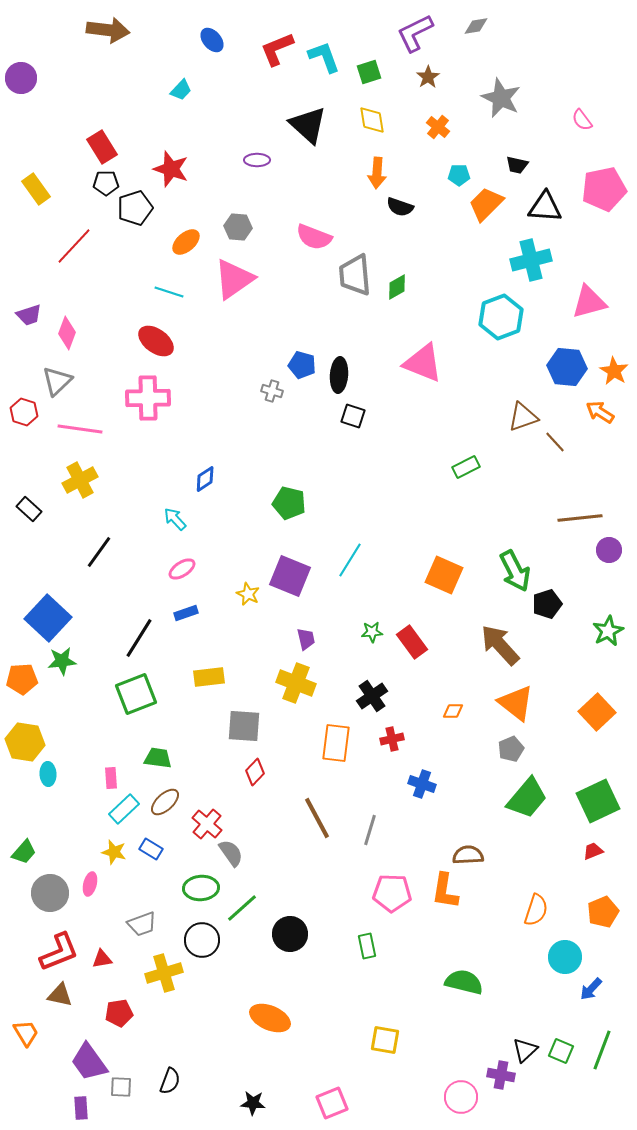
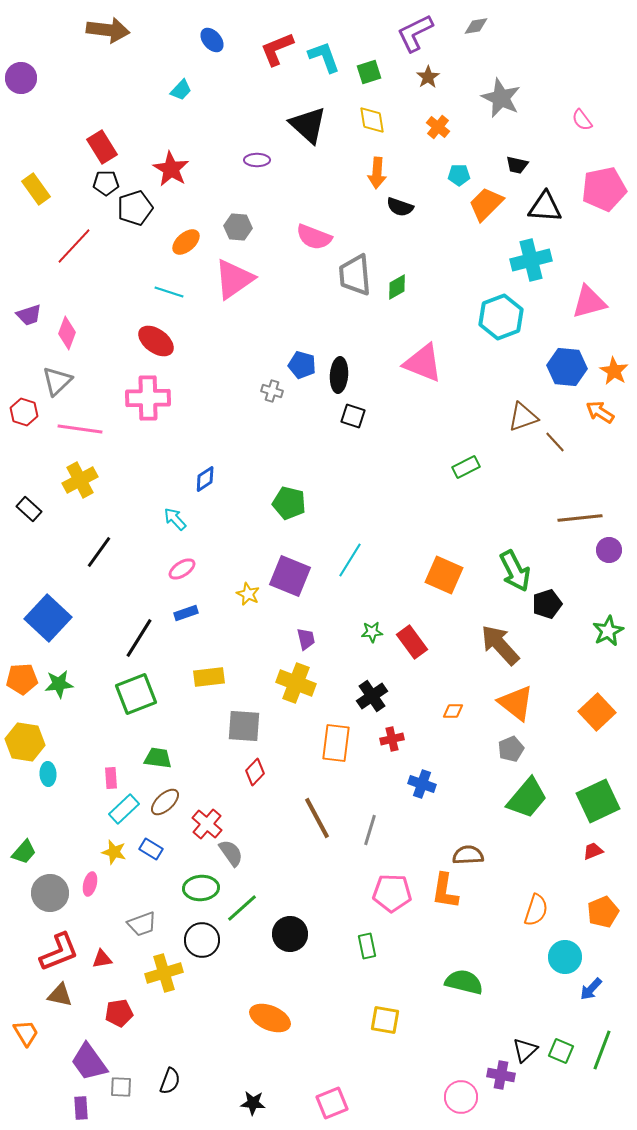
red star at (171, 169): rotated 12 degrees clockwise
green star at (62, 661): moved 3 px left, 23 px down
yellow square at (385, 1040): moved 20 px up
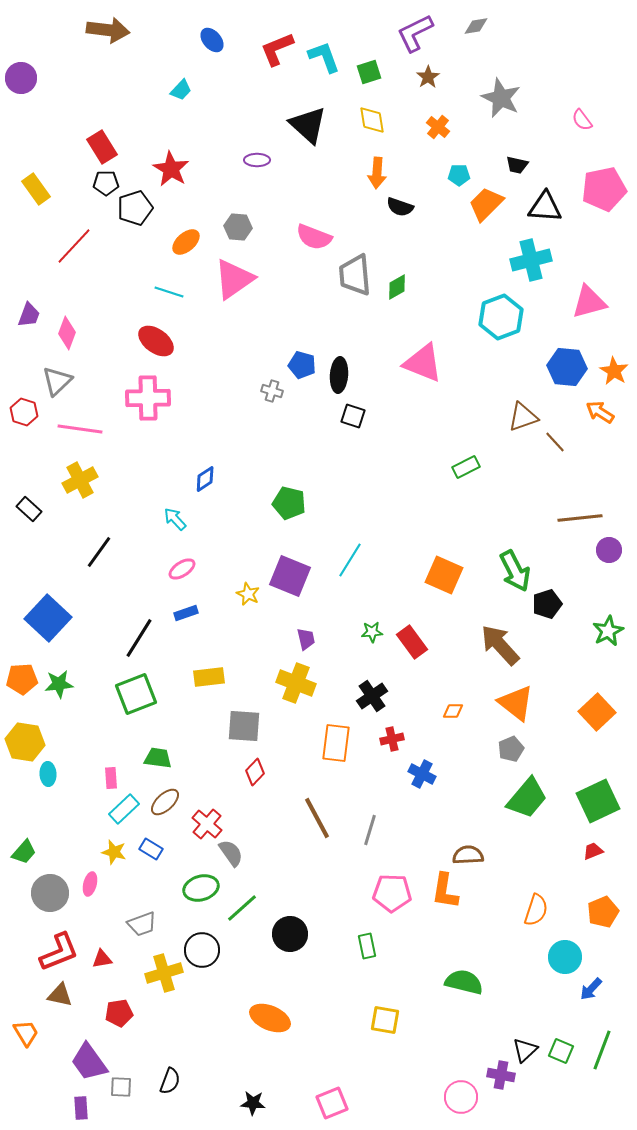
purple trapezoid at (29, 315): rotated 52 degrees counterclockwise
blue cross at (422, 784): moved 10 px up; rotated 8 degrees clockwise
green ellipse at (201, 888): rotated 12 degrees counterclockwise
black circle at (202, 940): moved 10 px down
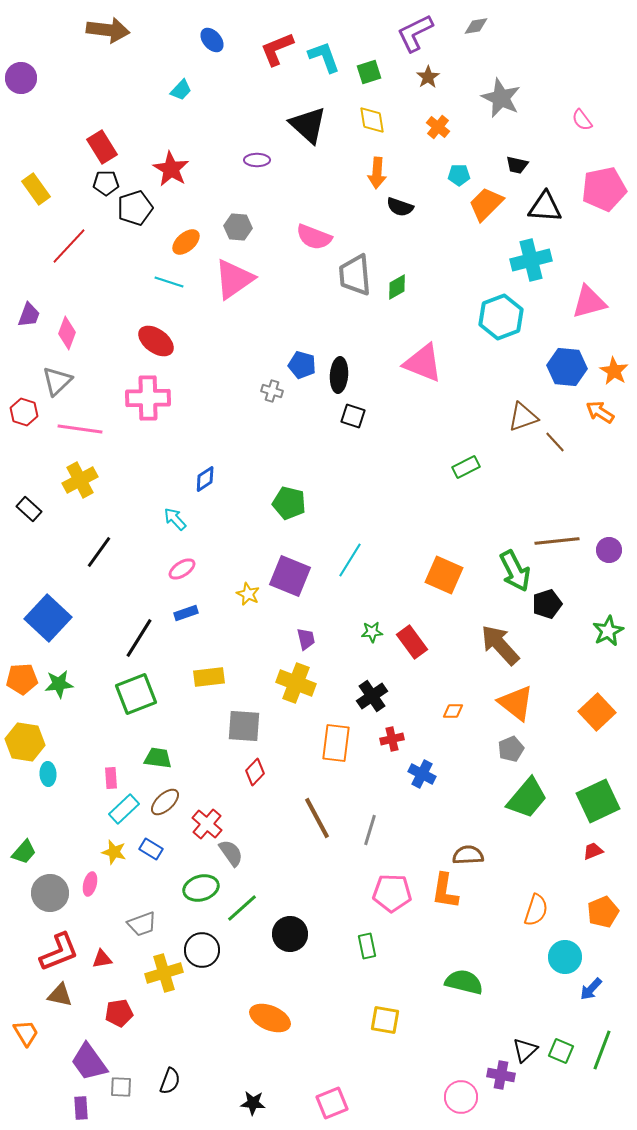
red line at (74, 246): moved 5 px left
cyan line at (169, 292): moved 10 px up
brown line at (580, 518): moved 23 px left, 23 px down
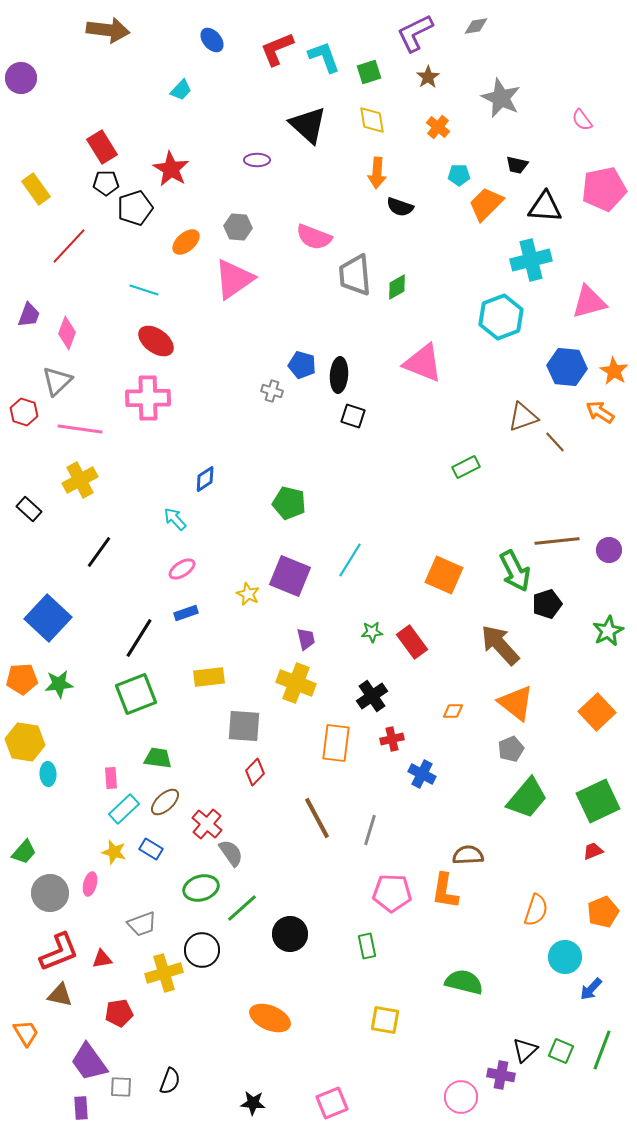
cyan line at (169, 282): moved 25 px left, 8 px down
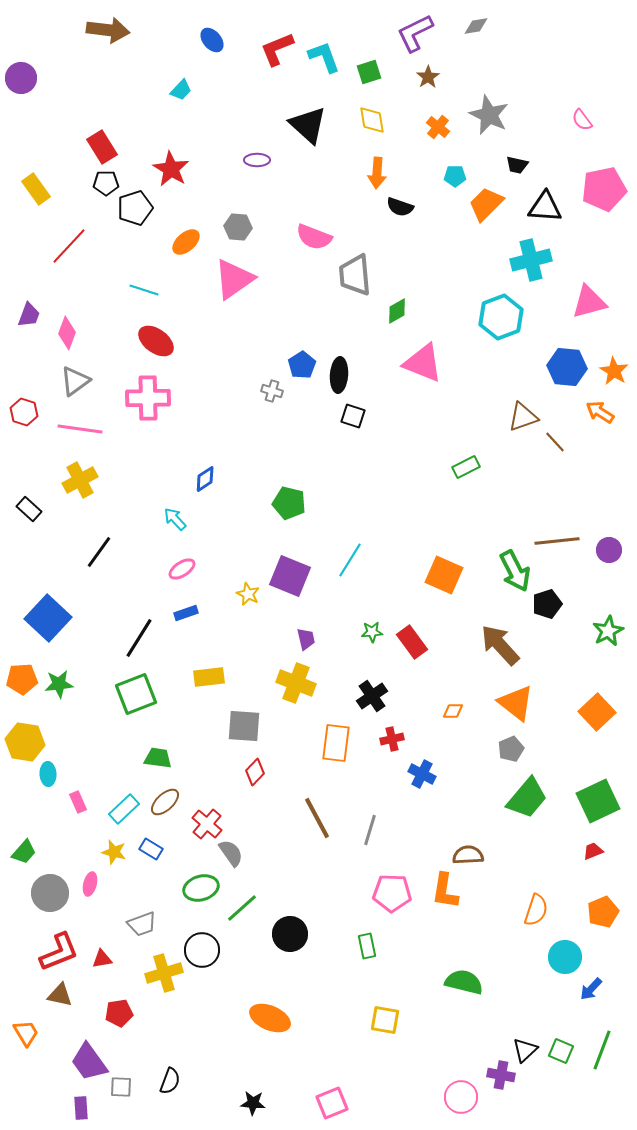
gray star at (501, 98): moved 12 px left, 17 px down
cyan pentagon at (459, 175): moved 4 px left, 1 px down
green diamond at (397, 287): moved 24 px down
blue pentagon at (302, 365): rotated 24 degrees clockwise
gray triangle at (57, 381): moved 18 px right; rotated 8 degrees clockwise
pink rectangle at (111, 778): moved 33 px left, 24 px down; rotated 20 degrees counterclockwise
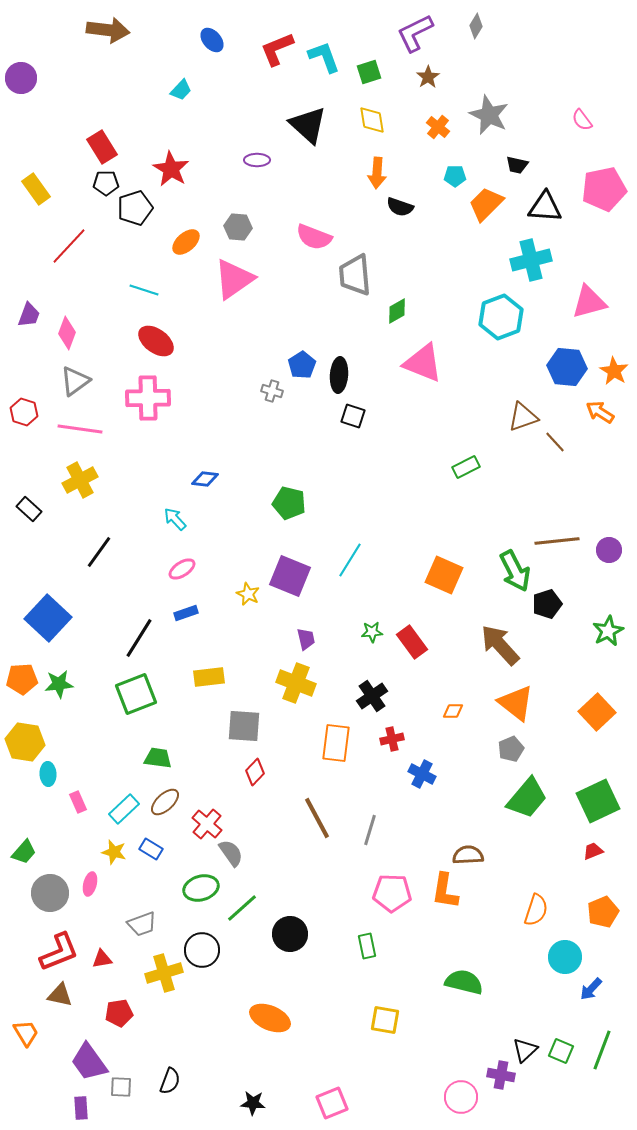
gray diamond at (476, 26): rotated 50 degrees counterclockwise
blue diamond at (205, 479): rotated 40 degrees clockwise
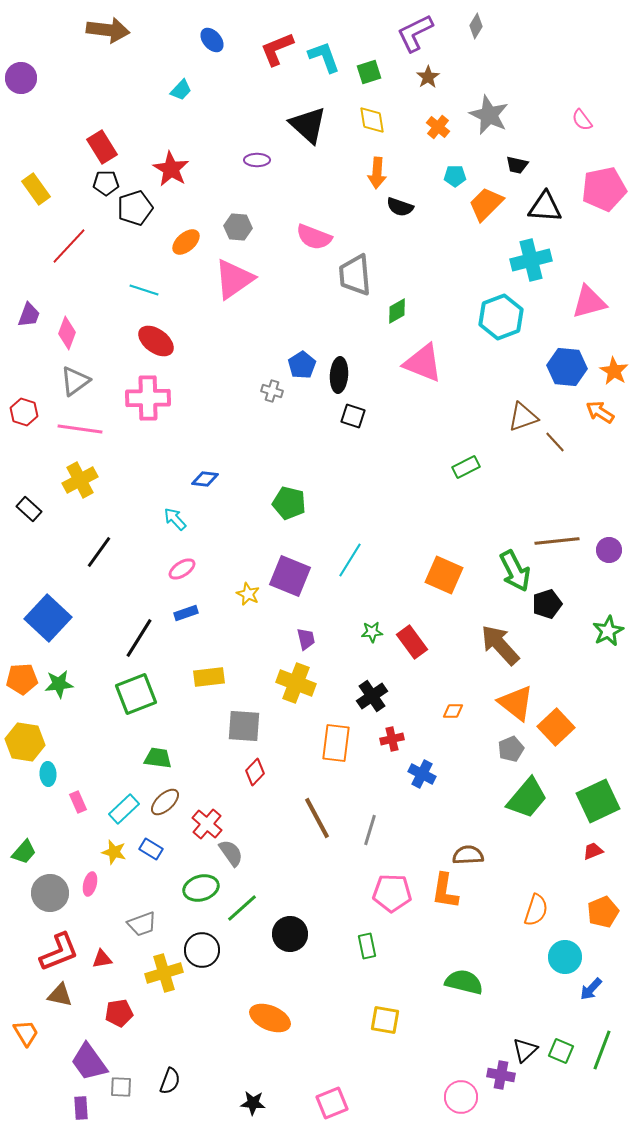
orange square at (597, 712): moved 41 px left, 15 px down
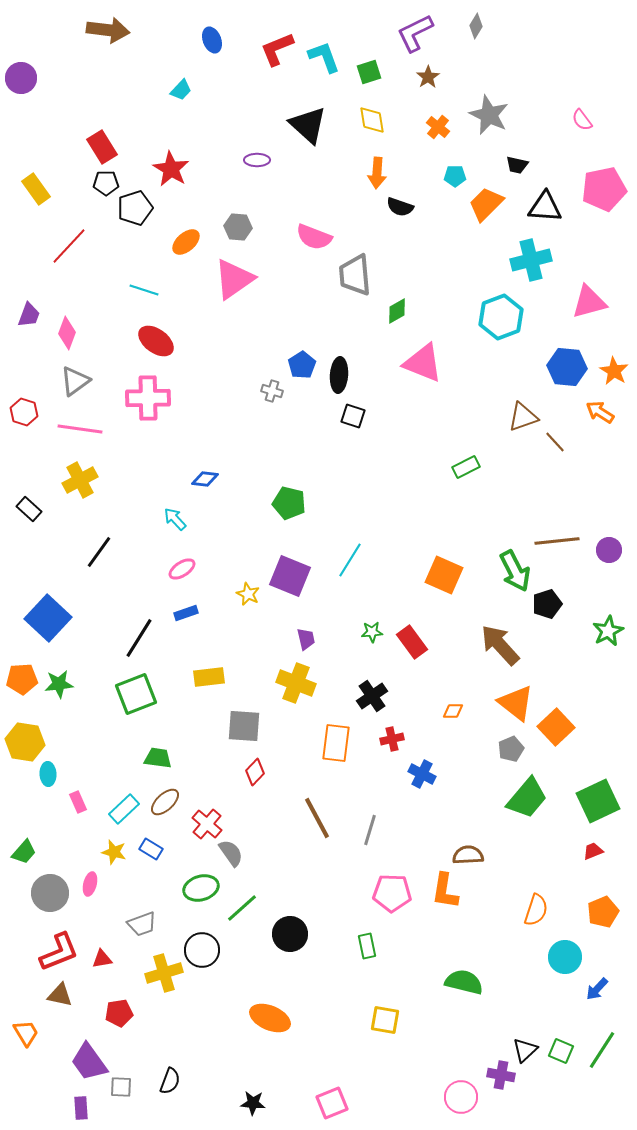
blue ellipse at (212, 40): rotated 20 degrees clockwise
blue arrow at (591, 989): moved 6 px right
green line at (602, 1050): rotated 12 degrees clockwise
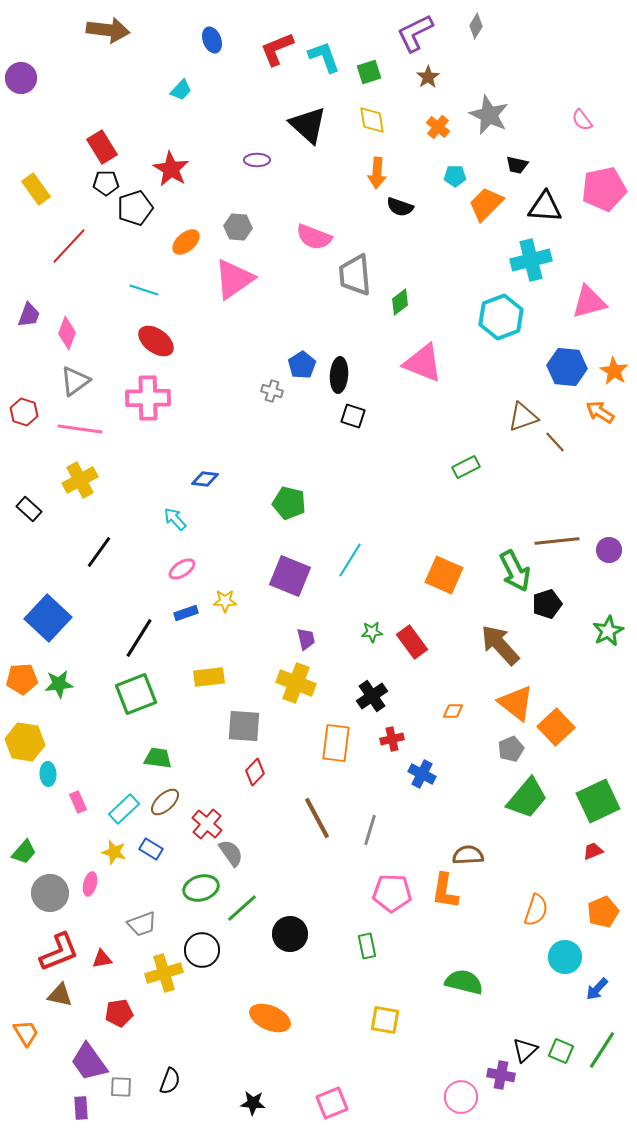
green diamond at (397, 311): moved 3 px right, 9 px up; rotated 8 degrees counterclockwise
yellow star at (248, 594): moved 23 px left, 7 px down; rotated 25 degrees counterclockwise
